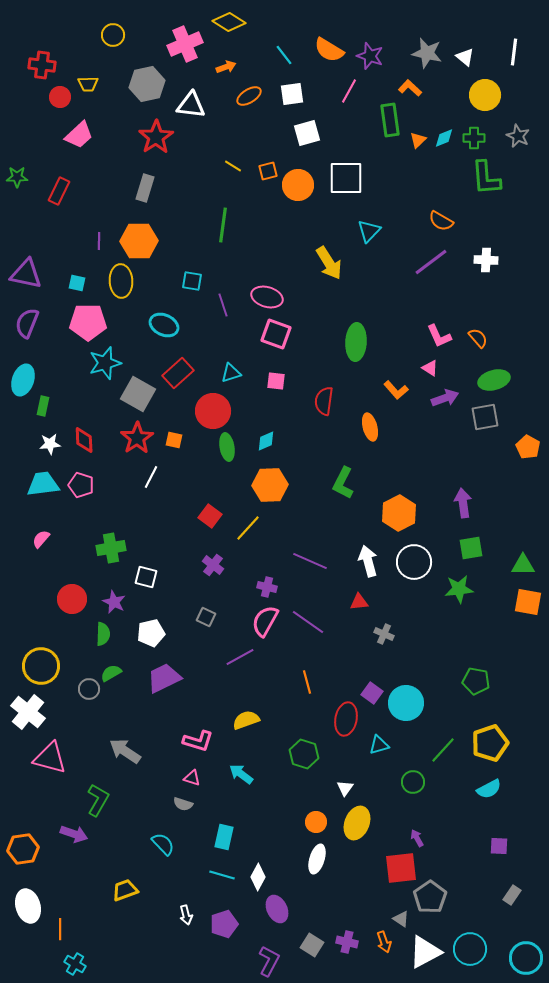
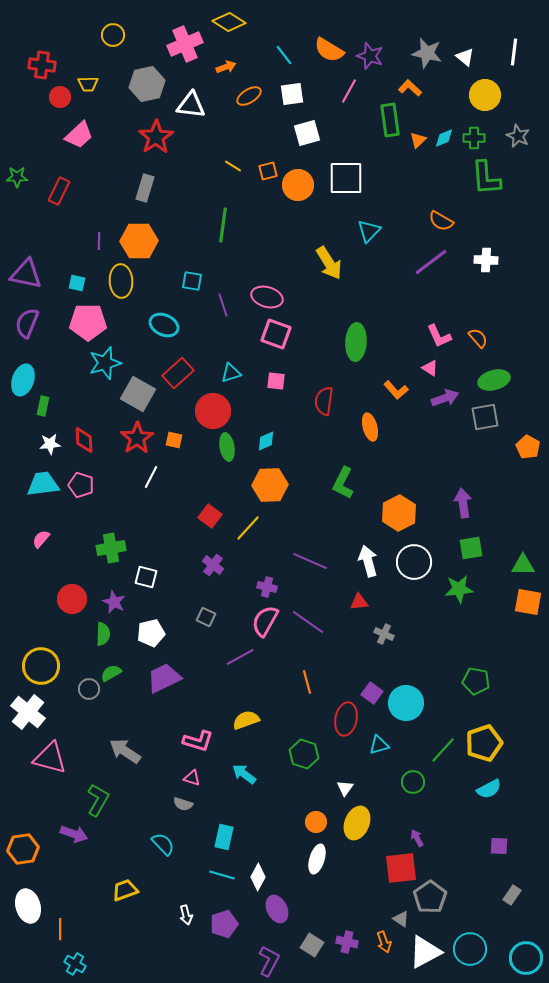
yellow pentagon at (490, 743): moved 6 px left
cyan arrow at (241, 774): moved 3 px right
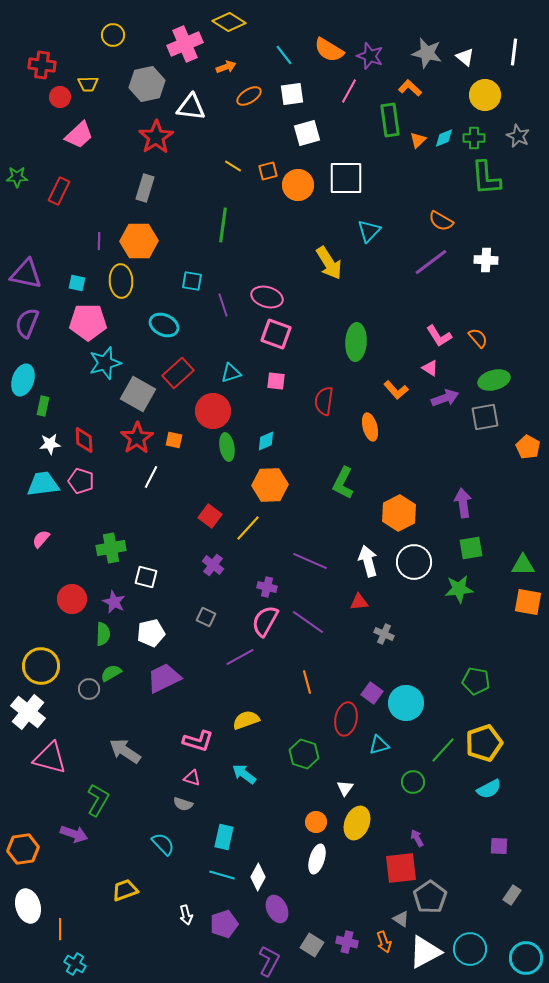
white triangle at (191, 105): moved 2 px down
pink L-shape at (439, 336): rotated 8 degrees counterclockwise
pink pentagon at (81, 485): moved 4 px up
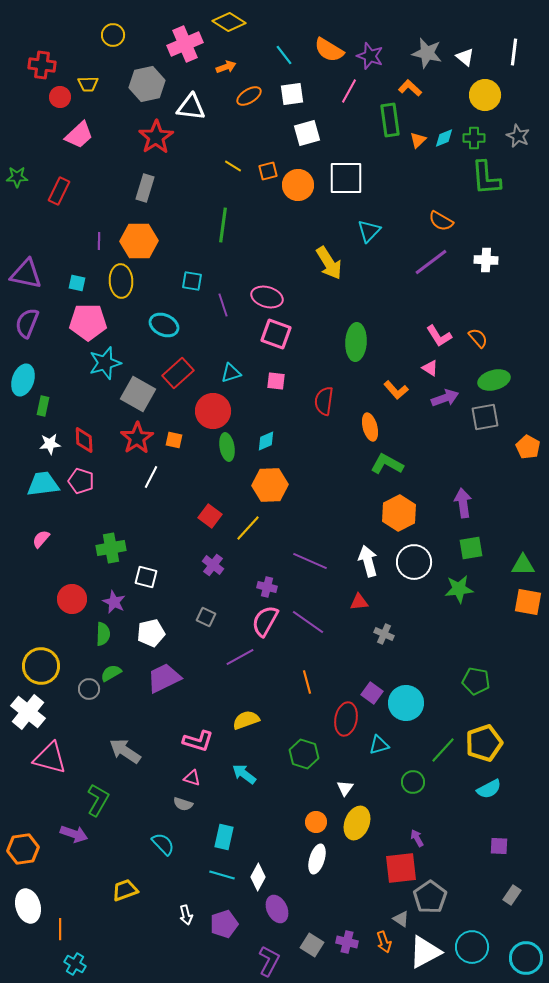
green L-shape at (343, 483): moved 44 px right, 19 px up; rotated 92 degrees clockwise
cyan circle at (470, 949): moved 2 px right, 2 px up
